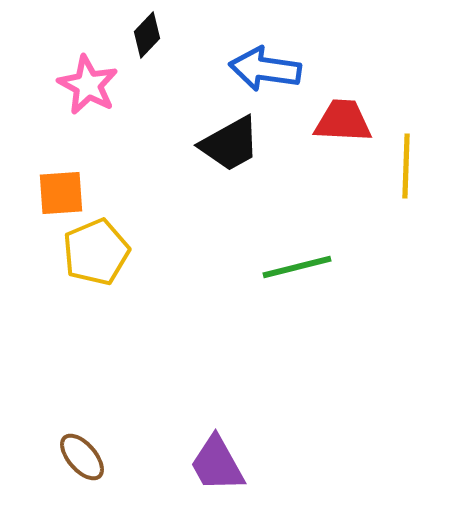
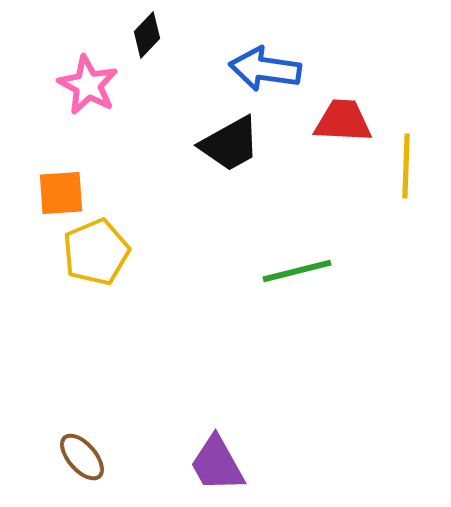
green line: moved 4 px down
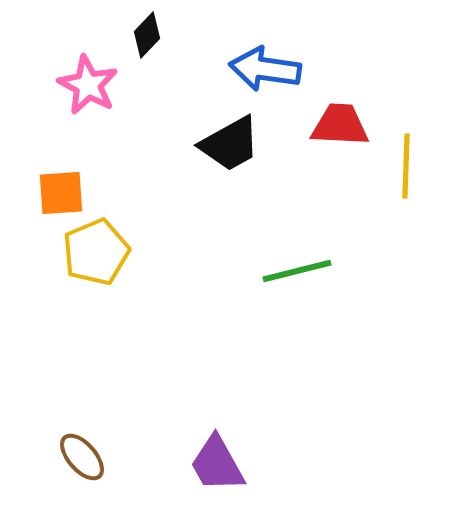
red trapezoid: moved 3 px left, 4 px down
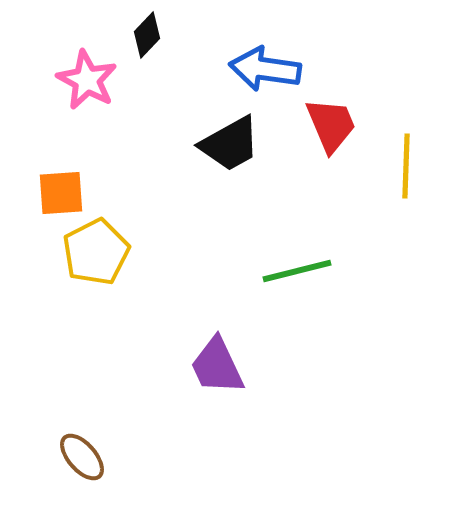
pink star: moved 1 px left, 5 px up
red trapezoid: moved 9 px left; rotated 64 degrees clockwise
yellow pentagon: rotated 4 degrees counterclockwise
purple trapezoid: moved 98 px up; rotated 4 degrees clockwise
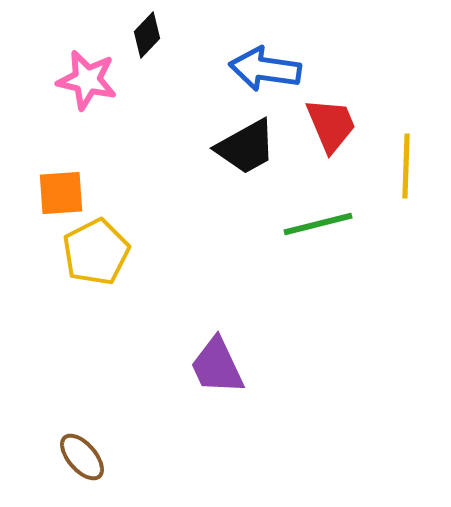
pink star: rotated 16 degrees counterclockwise
black trapezoid: moved 16 px right, 3 px down
green line: moved 21 px right, 47 px up
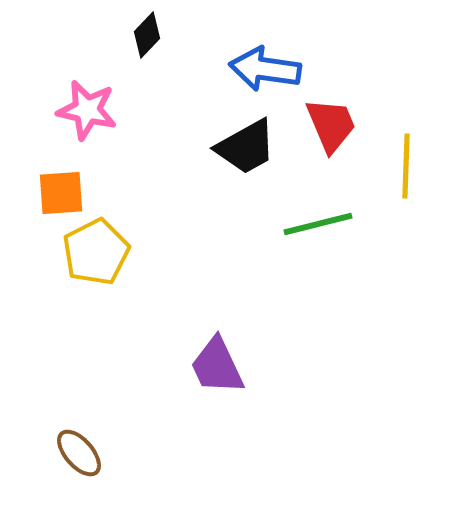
pink star: moved 30 px down
brown ellipse: moved 3 px left, 4 px up
